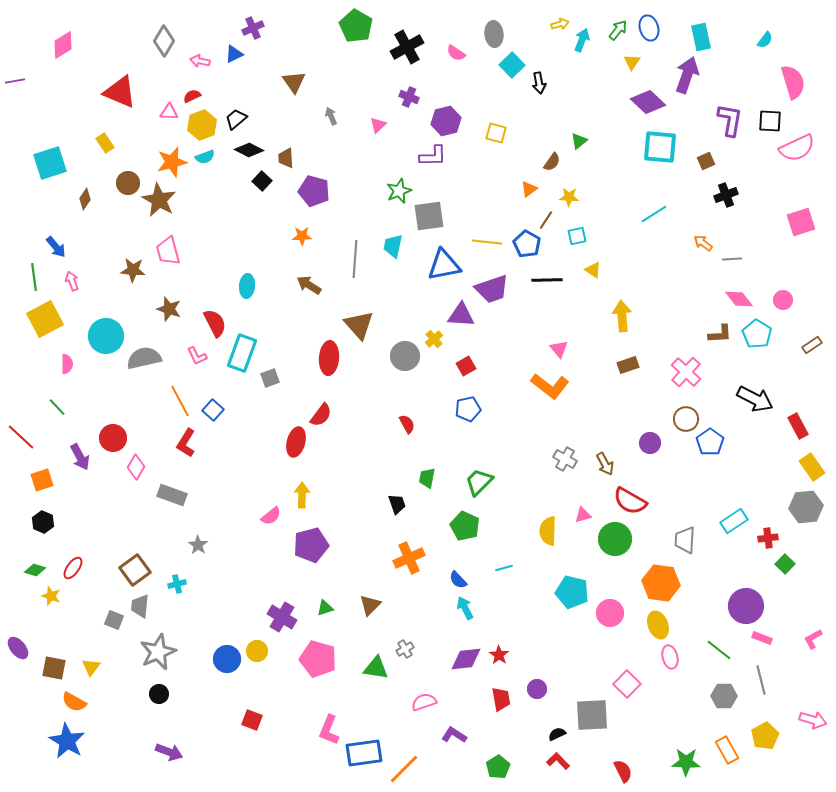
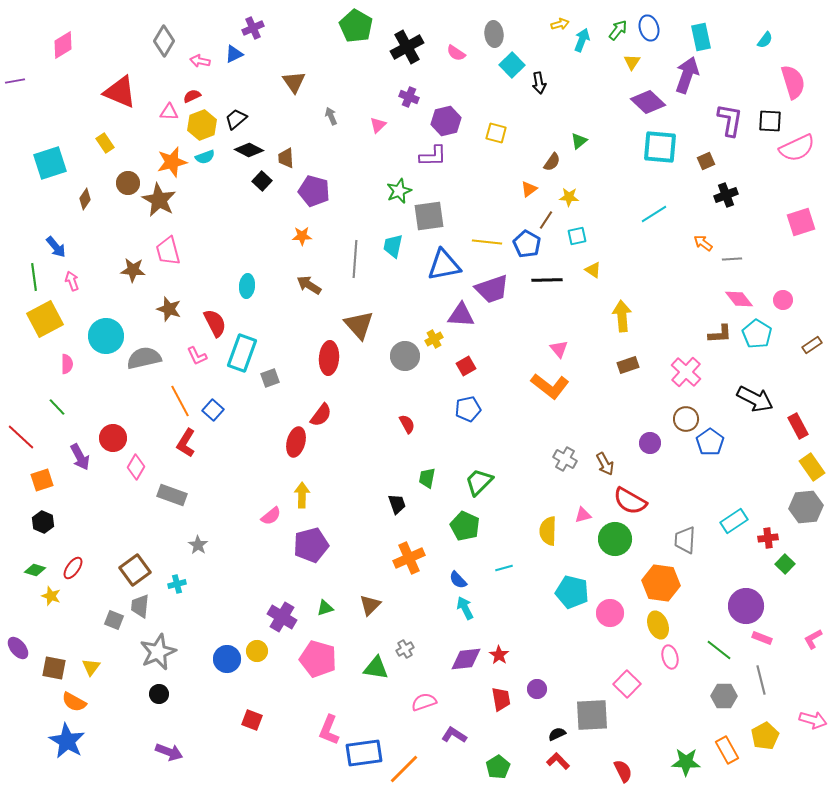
yellow cross at (434, 339): rotated 12 degrees clockwise
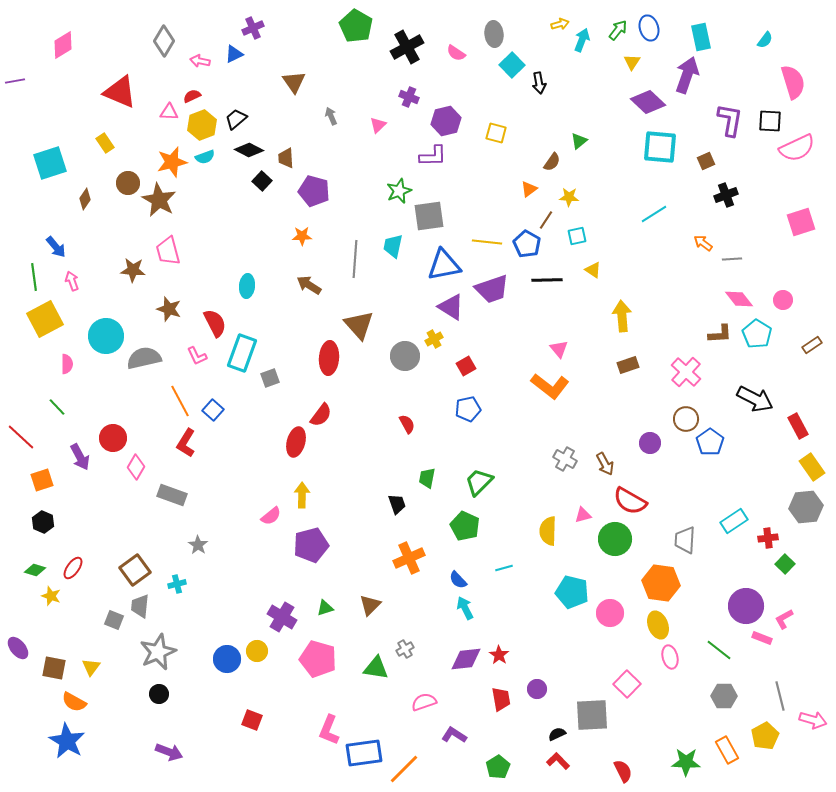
purple triangle at (461, 315): moved 10 px left, 8 px up; rotated 28 degrees clockwise
pink L-shape at (813, 639): moved 29 px left, 20 px up
gray line at (761, 680): moved 19 px right, 16 px down
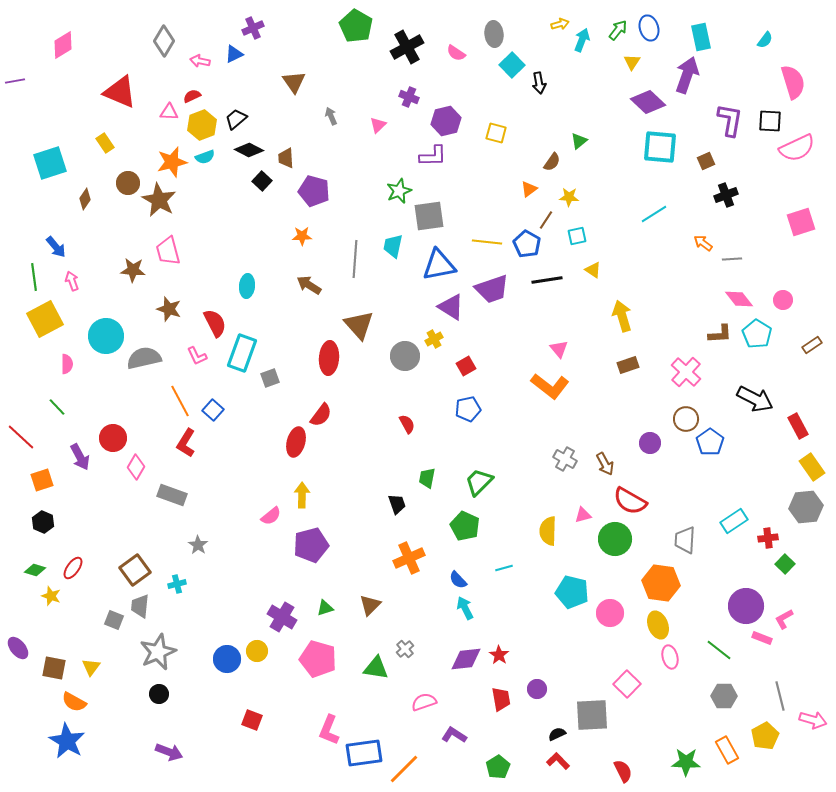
blue triangle at (444, 265): moved 5 px left
black line at (547, 280): rotated 8 degrees counterclockwise
yellow arrow at (622, 316): rotated 12 degrees counterclockwise
gray cross at (405, 649): rotated 12 degrees counterclockwise
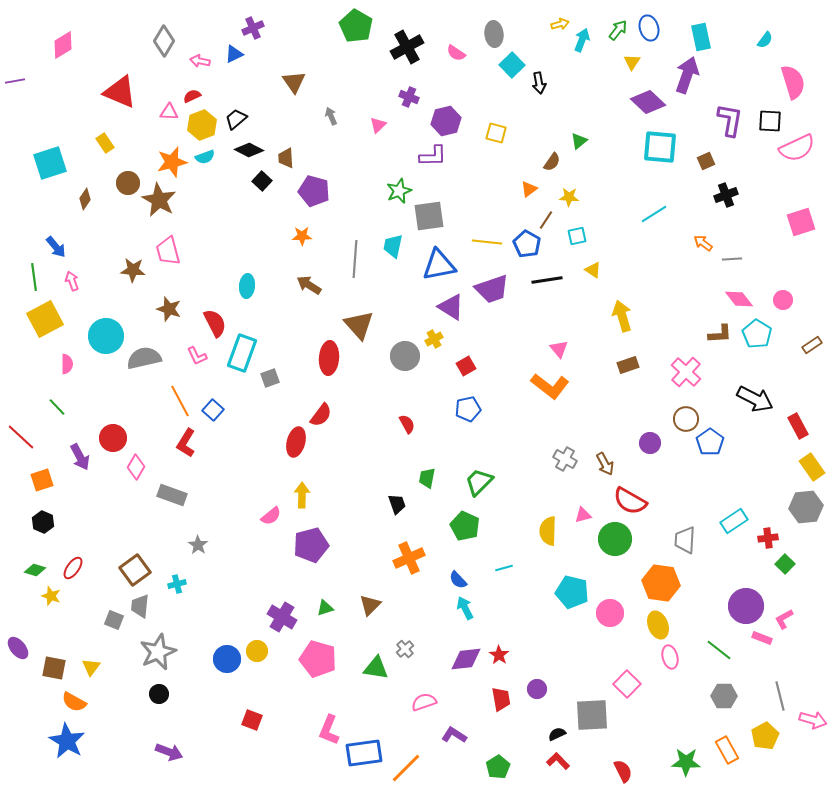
orange line at (404, 769): moved 2 px right, 1 px up
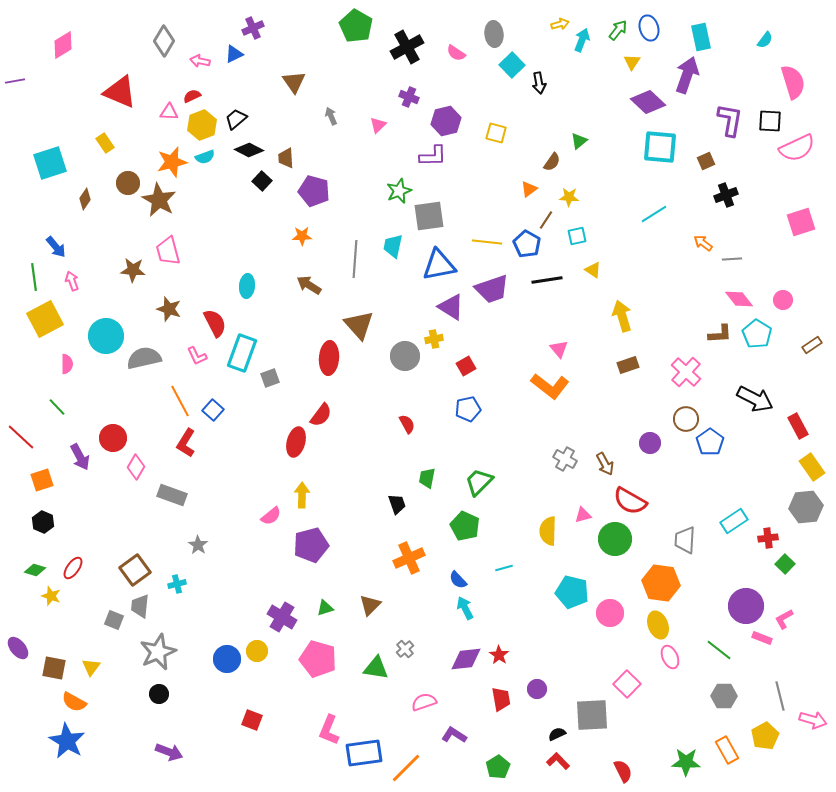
yellow cross at (434, 339): rotated 18 degrees clockwise
pink ellipse at (670, 657): rotated 10 degrees counterclockwise
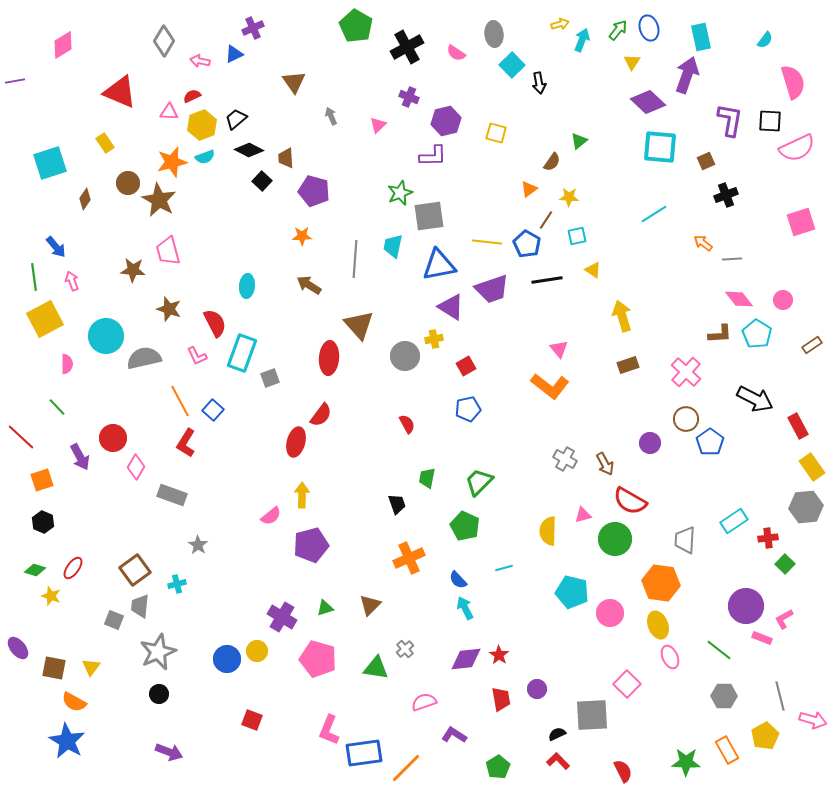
green star at (399, 191): moved 1 px right, 2 px down
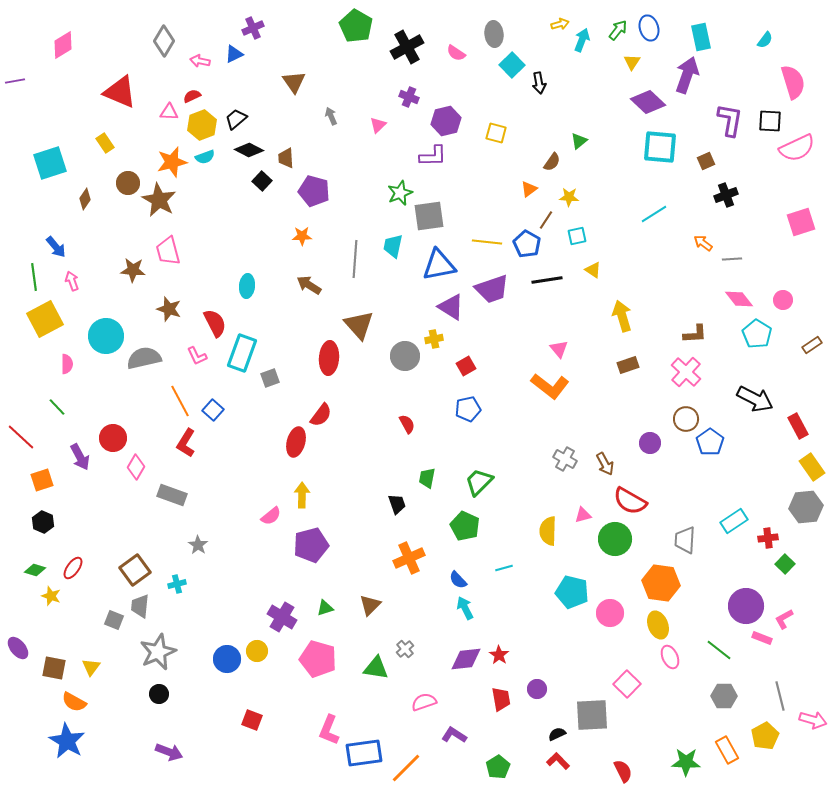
brown L-shape at (720, 334): moved 25 px left
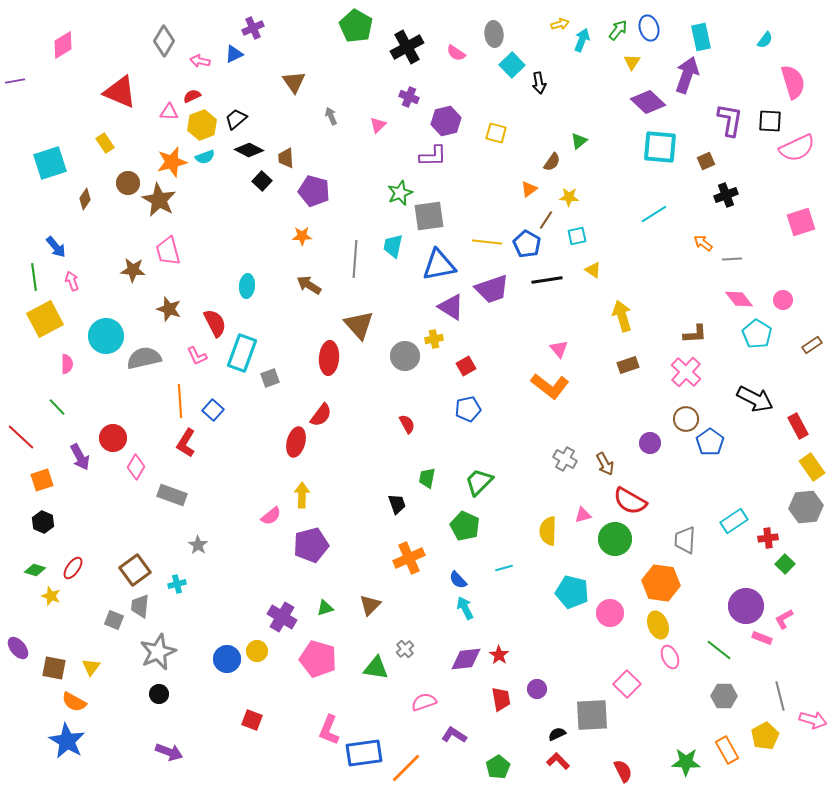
orange line at (180, 401): rotated 24 degrees clockwise
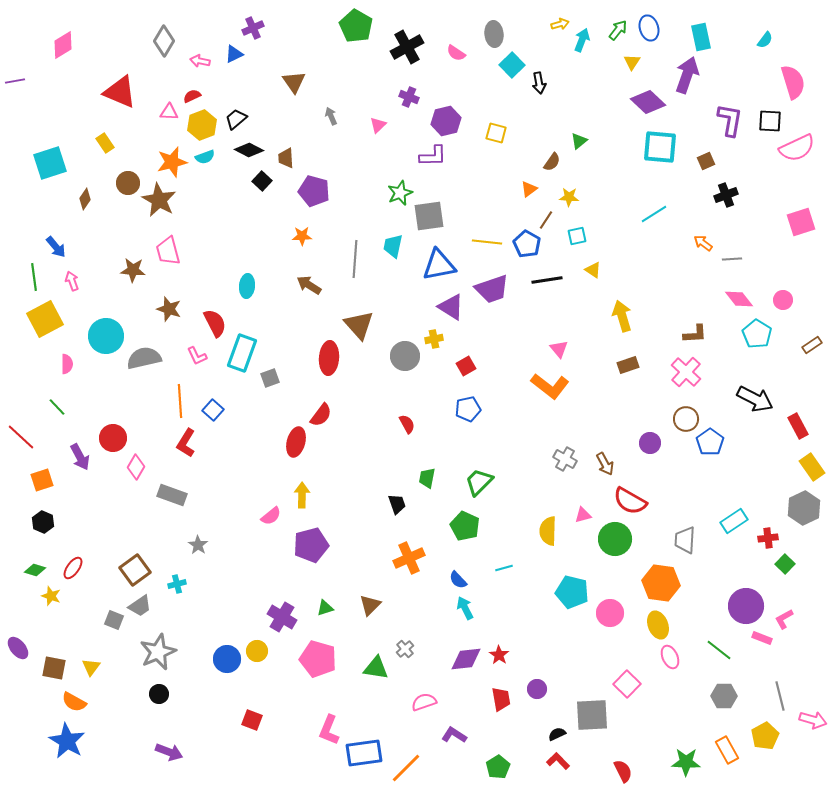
gray hexagon at (806, 507): moved 2 px left, 1 px down; rotated 20 degrees counterclockwise
gray trapezoid at (140, 606): rotated 130 degrees counterclockwise
